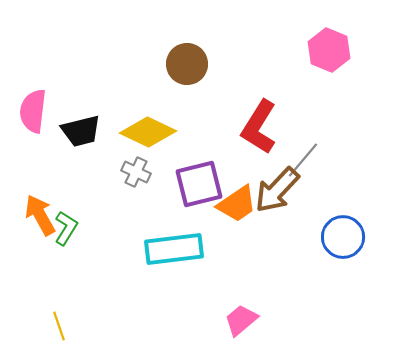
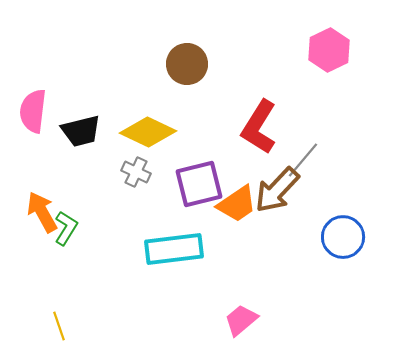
pink hexagon: rotated 12 degrees clockwise
orange arrow: moved 2 px right, 3 px up
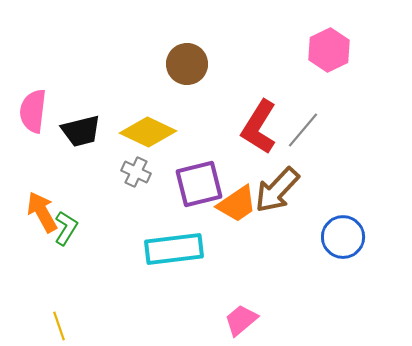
gray line: moved 30 px up
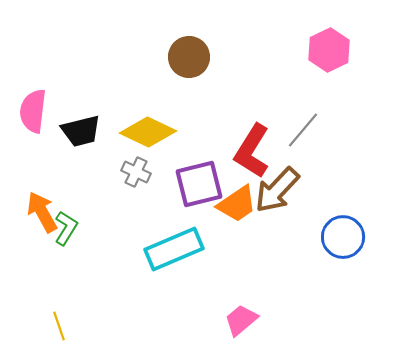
brown circle: moved 2 px right, 7 px up
red L-shape: moved 7 px left, 24 px down
cyan rectangle: rotated 16 degrees counterclockwise
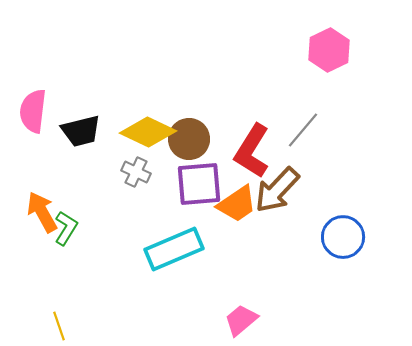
brown circle: moved 82 px down
purple square: rotated 9 degrees clockwise
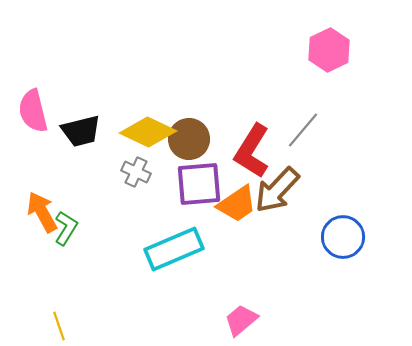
pink semicircle: rotated 21 degrees counterclockwise
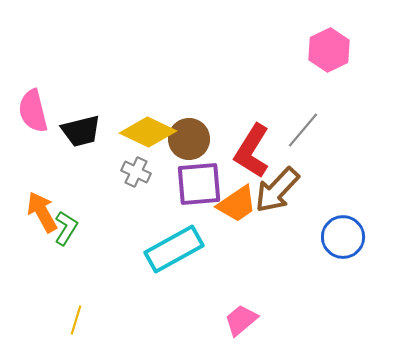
cyan rectangle: rotated 6 degrees counterclockwise
yellow line: moved 17 px right, 6 px up; rotated 36 degrees clockwise
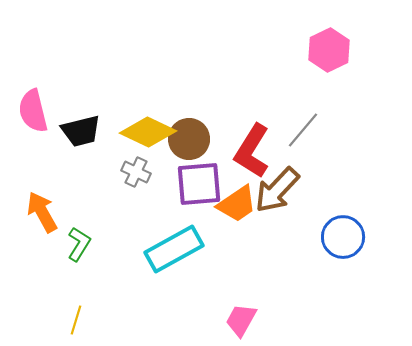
green L-shape: moved 13 px right, 16 px down
pink trapezoid: rotated 21 degrees counterclockwise
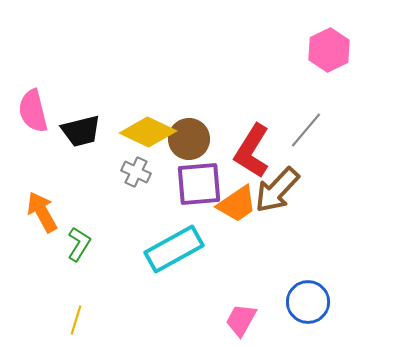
gray line: moved 3 px right
blue circle: moved 35 px left, 65 px down
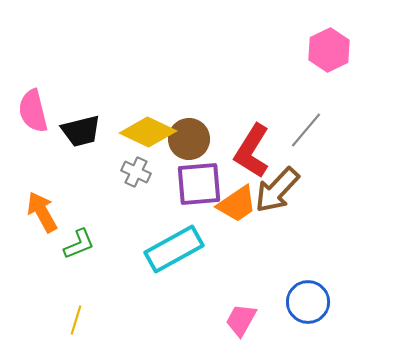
green L-shape: rotated 36 degrees clockwise
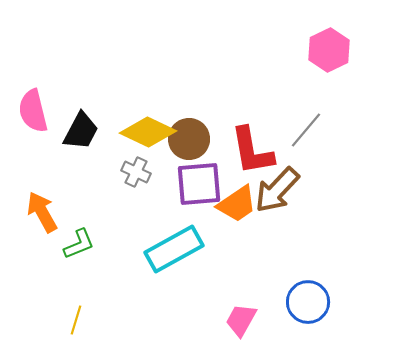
black trapezoid: rotated 48 degrees counterclockwise
red L-shape: rotated 42 degrees counterclockwise
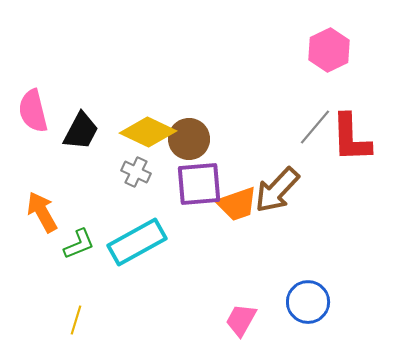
gray line: moved 9 px right, 3 px up
red L-shape: moved 99 px right, 13 px up; rotated 8 degrees clockwise
orange trapezoid: rotated 15 degrees clockwise
cyan rectangle: moved 37 px left, 7 px up
